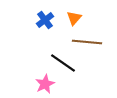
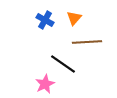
blue cross: rotated 24 degrees counterclockwise
brown line: rotated 8 degrees counterclockwise
black line: moved 1 px down
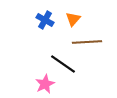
orange triangle: moved 1 px left, 1 px down
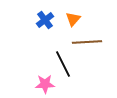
blue cross: rotated 24 degrees clockwise
black line: rotated 28 degrees clockwise
pink star: rotated 24 degrees clockwise
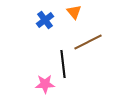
orange triangle: moved 1 px right, 7 px up; rotated 21 degrees counterclockwise
brown line: moved 1 px right; rotated 24 degrees counterclockwise
black line: rotated 20 degrees clockwise
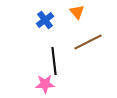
orange triangle: moved 3 px right
black line: moved 9 px left, 3 px up
